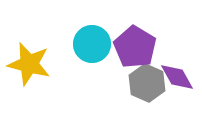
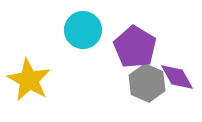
cyan circle: moved 9 px left, 14 px up
yellow star: moved 16 px down; rotated 15 degrees clockwise
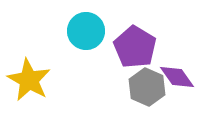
cyan circle: moved 3 px right, 1 px down
purple diamond: rotated 6 degrees counterclockwise
gray hexagon: moved 4 px down
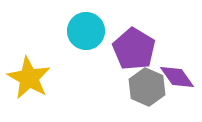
purple pentagon: moved 1 px left, 2 px down
yellow star: moved 2 px up
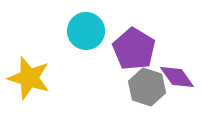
yellow star: rotated 12 degrees counterclockwise
gray hexagon: rotated 6 degrees counterclockwise
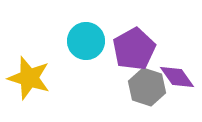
cyan circle: moved 10 px down
purple pentagon: rotated 12 degrees clockwise
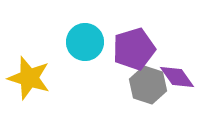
cyan circle: moved 1 px left, 1 px down
purple pentagon: rotated 12 degrees clockwise
gray hexagon: moved 1 px right, 2 px up
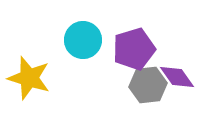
cyan circle: moved 2 px left, 2 px up
gray hexagon: rotated 24 degrees counterclockwise
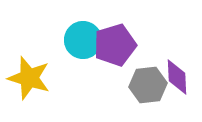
purple pentagon: moved 19 px left, 4 px up
purple diamond: rotated 33 degrees clockwise
